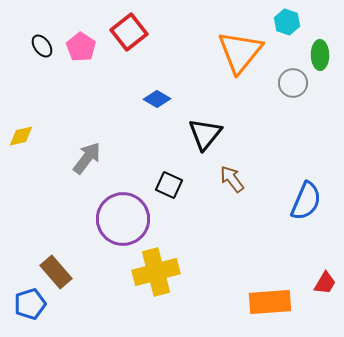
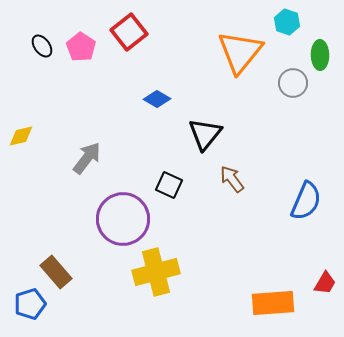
orange rectangle: moved 3 px right, 1 px down
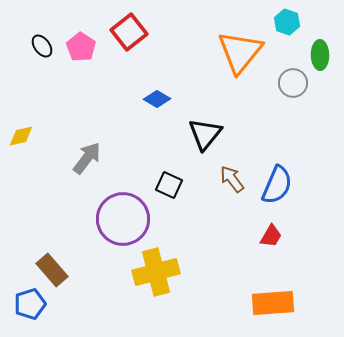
blue semicircle: moved 29 px left, 16 px up
brown rectangle: moved 4 px left, 2 px up
red trapezoid: moved 54 px left, 47 px up
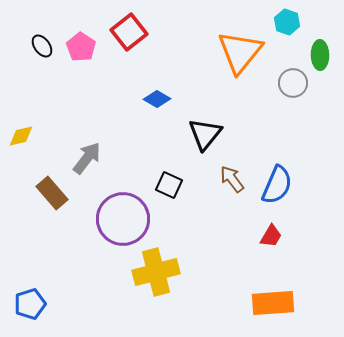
brown rectangle: moved 77 px up
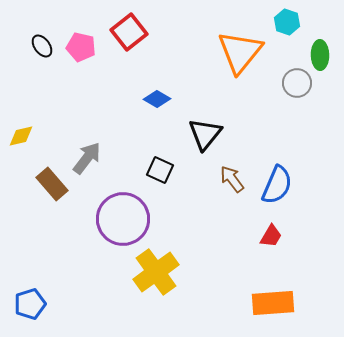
pink pentagon: rotated 20 degrees counterclockwise
gray circle: moved 4 px right
black square: moved 9 px left, 15 px up
brown rectangle: moved 9 px up
yellow cross: rotated 21 degrees counterclockwise
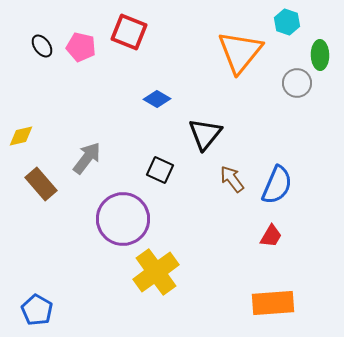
red square: rotated 30 degrees counterclockwise
brown rectangle: moved 11 px left
blue pentagon: moved 7 px right, 6 px down; rotated 24 degrees counterclockwise
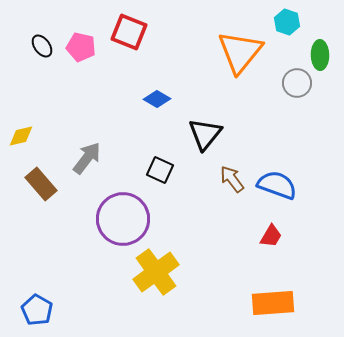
blue semicircle: rotated 93 degrees counterclockwise
